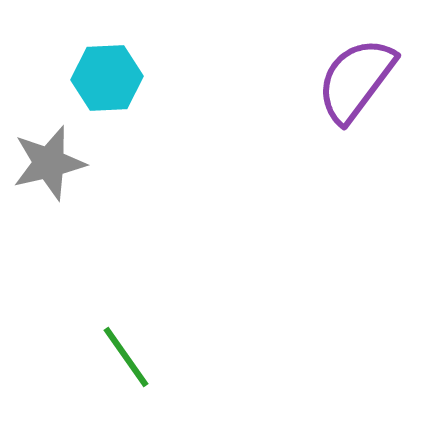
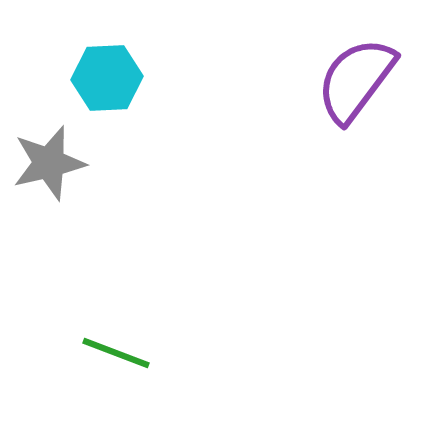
green line: moved 10 px left, 4 px up; rotated 34 degrees counterclockwise
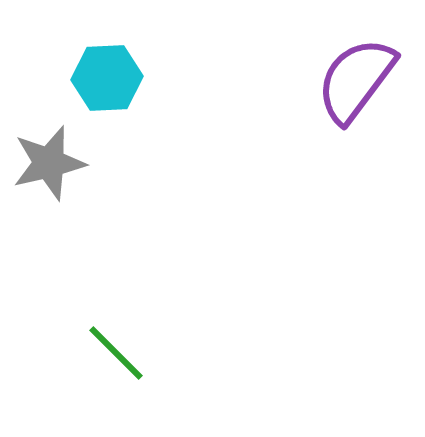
green line: rotated 24 degrees clockwise
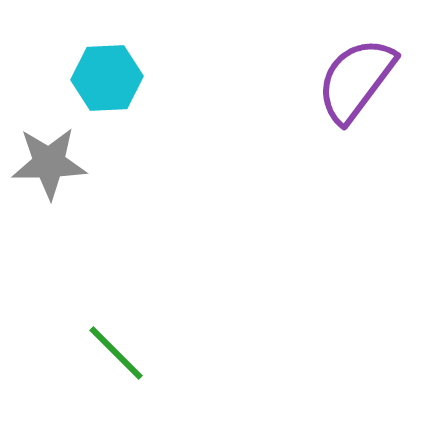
gray star: rotated 12 degrees clockwise
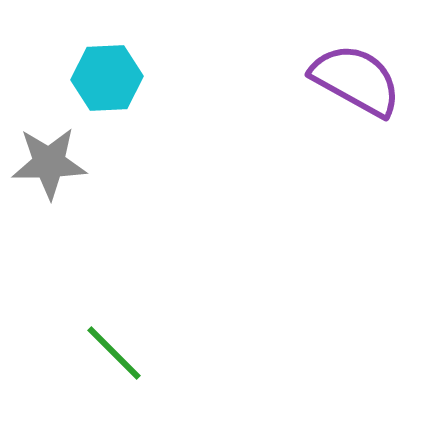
purple semicircle: rotated 82 degrees clockwise
green line: moved 2 px left
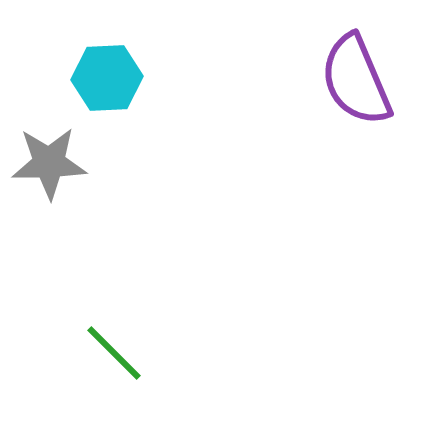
purple semicircle: rotated 142 degrees counterclockwise
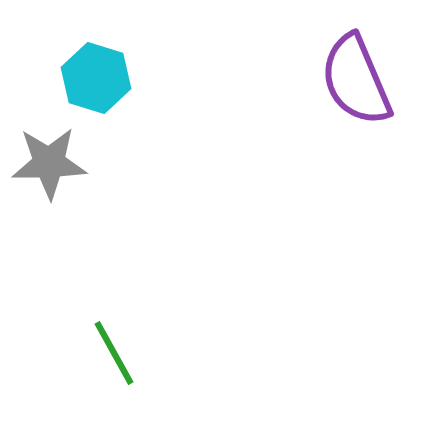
cyan hexagon: moved 11 px left; rotated 20 degrees clockwise
green line: rotated 16 degrees clockwise
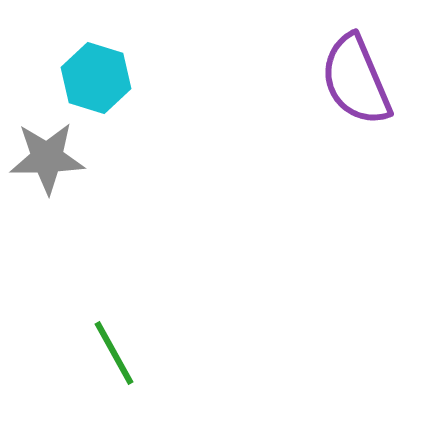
gray star: moved 2 px left, 5 px up
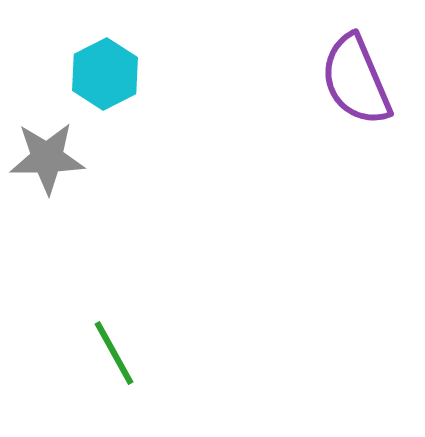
cyan hexagon: moved 9 px right, 4 px up; rotated 16 degrees clockwise
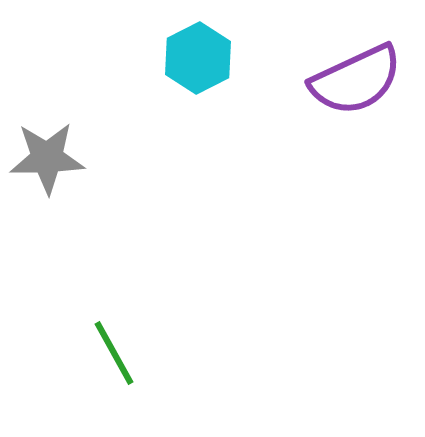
cyan hexagon: moved 93 px right, 16 px up
purple semicircle: rotated 92 degrees counterclockwise
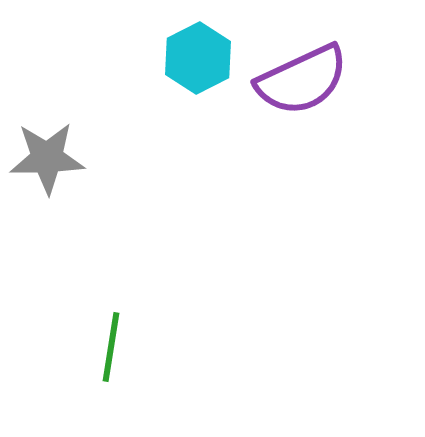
purple semicircle: moved 54 px left
green line: moved 3 px left, 6 px up; rotated 38 degrees clockwise
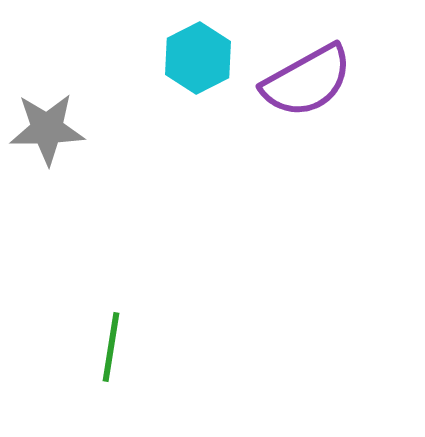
purple semicircle: moved 5 px right, 1 px down; rotated 4 degrees counterclockwise
gray star: moved 29 px up
